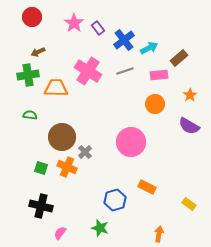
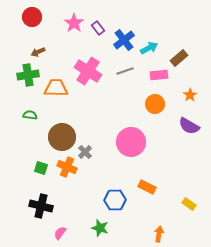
blue hexagon: rotated 15 degrees clockwise
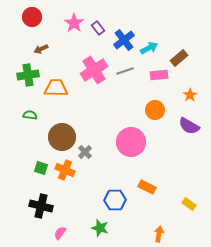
brown arrow: moved 3 px right, 3 px up
pink cross: moved 6 px right, 1 px up; rotated 24 degrees clockwise
orange circle: moved 6 px down
orange cross: moved 2 px left, 3 px down
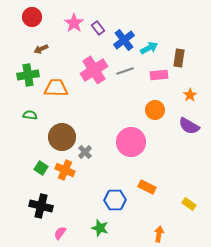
brown rectangle: rotated 42 degrees counterclockwise
green square: rotated 16 degrees clockwise
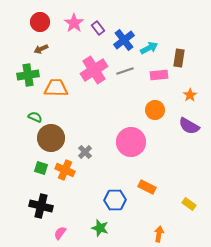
red circle: moved 8 px right, 5 px down
green semicircle: moved 5 px right, 2 px down; rotated 16 degrees clockwise
brown circle: moved 11 px left, 1 px down
green square: rotated 16 degrees counterclockwise
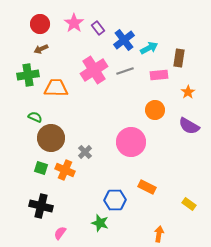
red circle: moved 2 px down
orange star: moved 2 px left, 3 px up
green star: moved 5 px up
